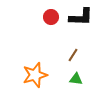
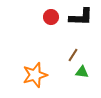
green triangle: moved 6 px right, 7 px up
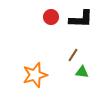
black L-shape: moved 2 px down
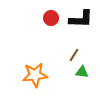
red circle: moved 1 px down
brown line: moved 1 px right
orange star: rotated 10 degrees clockwise
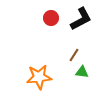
black L-shape: rotated 30 degrees counterclockwise
orange star: moved 4 px right, 2 px down
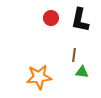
black L-shape: moved 1 px left, 1 px down; rotated 130 degrees clockwise
brown line: rotated 24 degrees counterclockwise
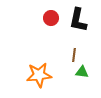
black L-shape: moved 2 px left
orange star: moved 2 px up
